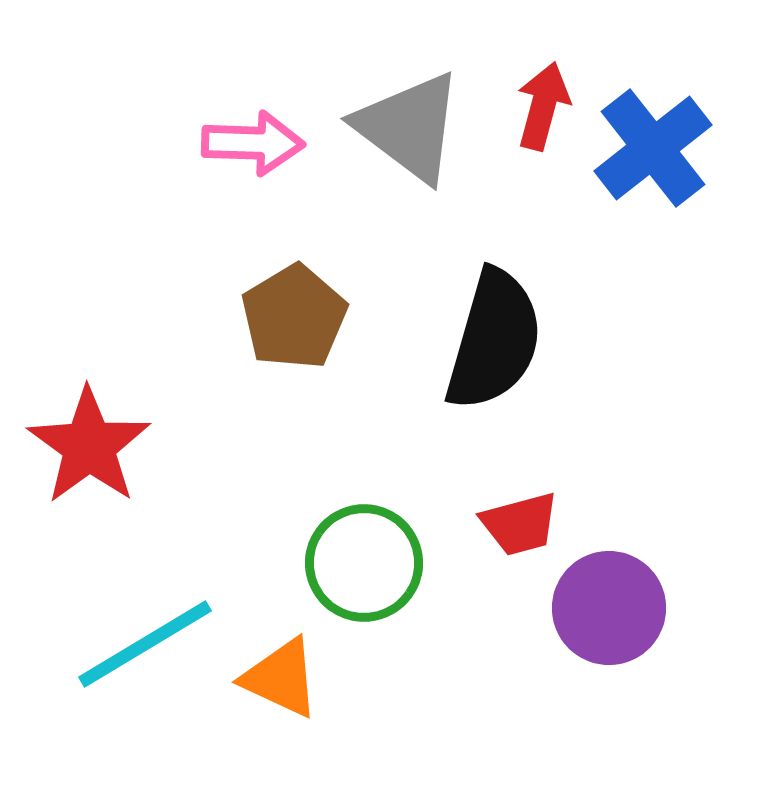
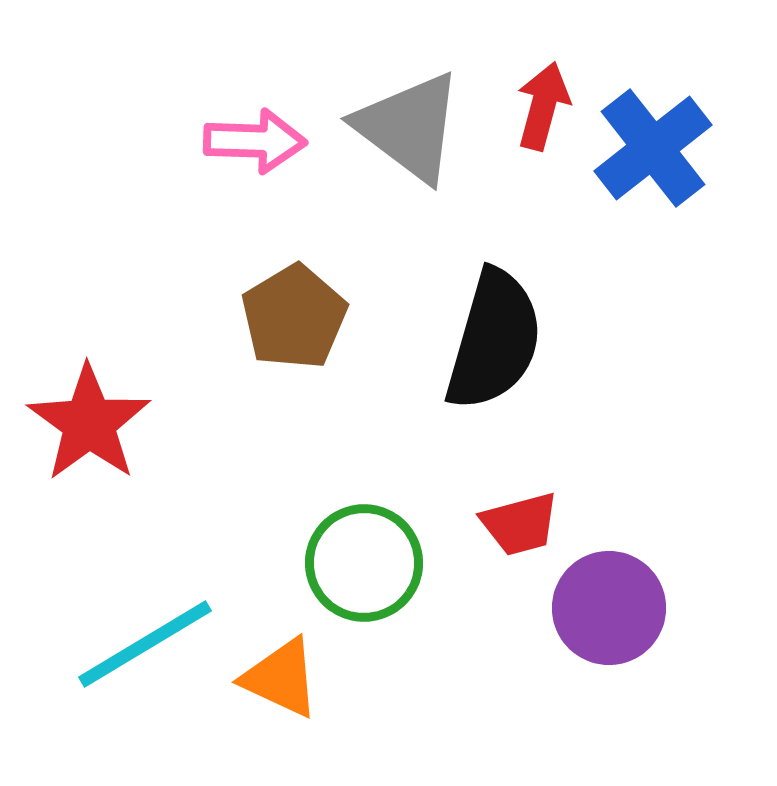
pink arrow: moved 2 px right, 2 px up
red star: moved 23 px up
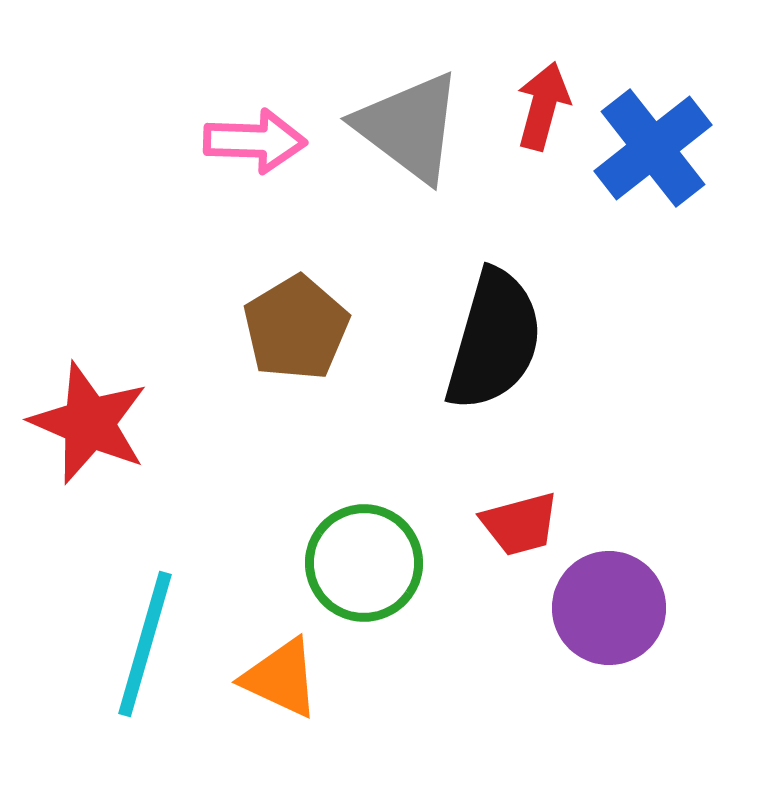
brown pentagon: moved 2 px right, 11 px down
red star: rotated 13 degrees counterclockwise
cyan line: rotated 43 degrees counterclockwise
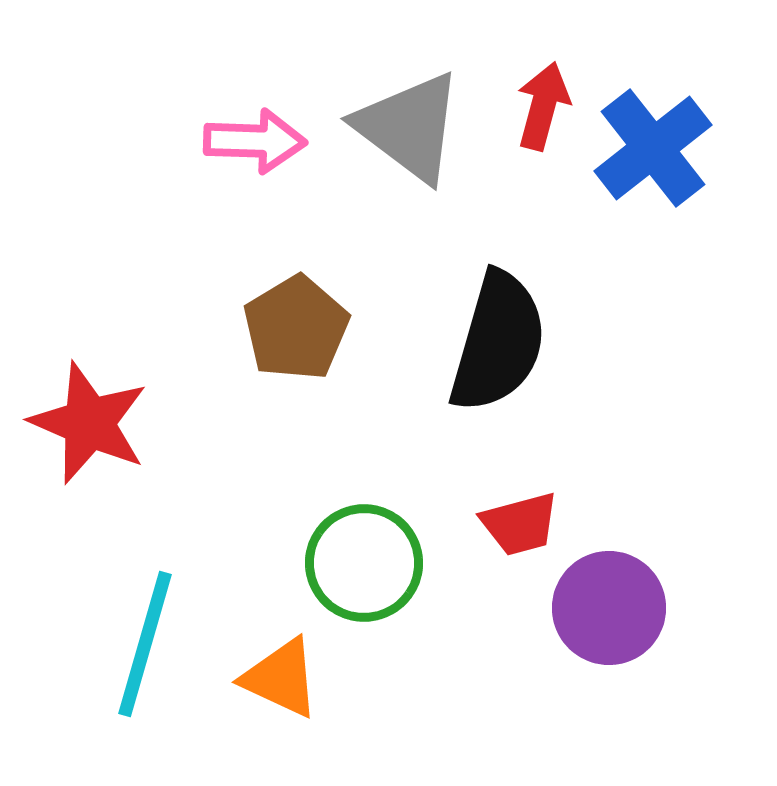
black semicircle: moved 4 px right, 2 px down
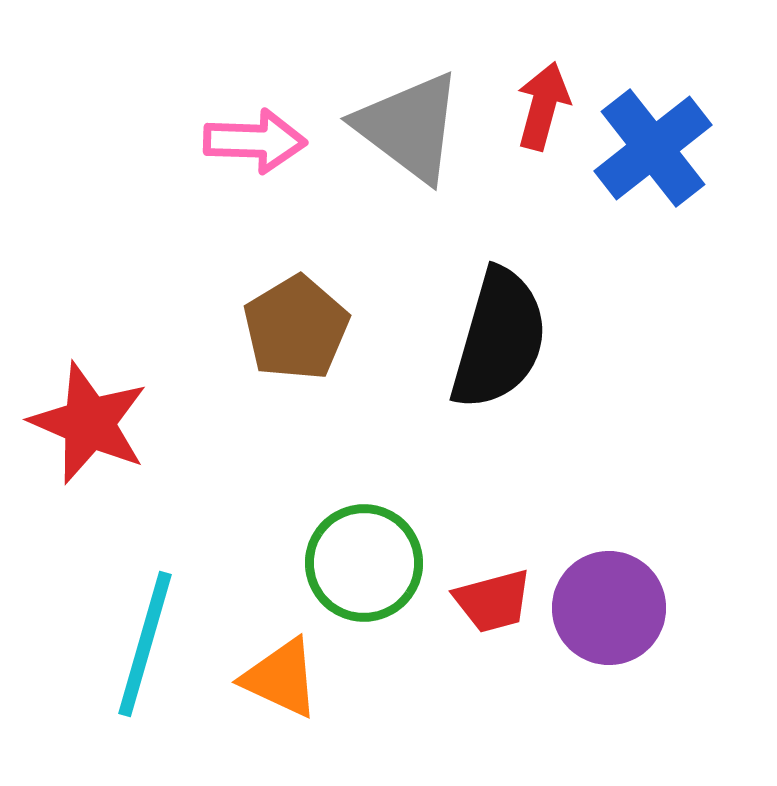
black semicircle: moved 1 px right, 3 px up
red trapezoid: moved 27 px left, 77 px down
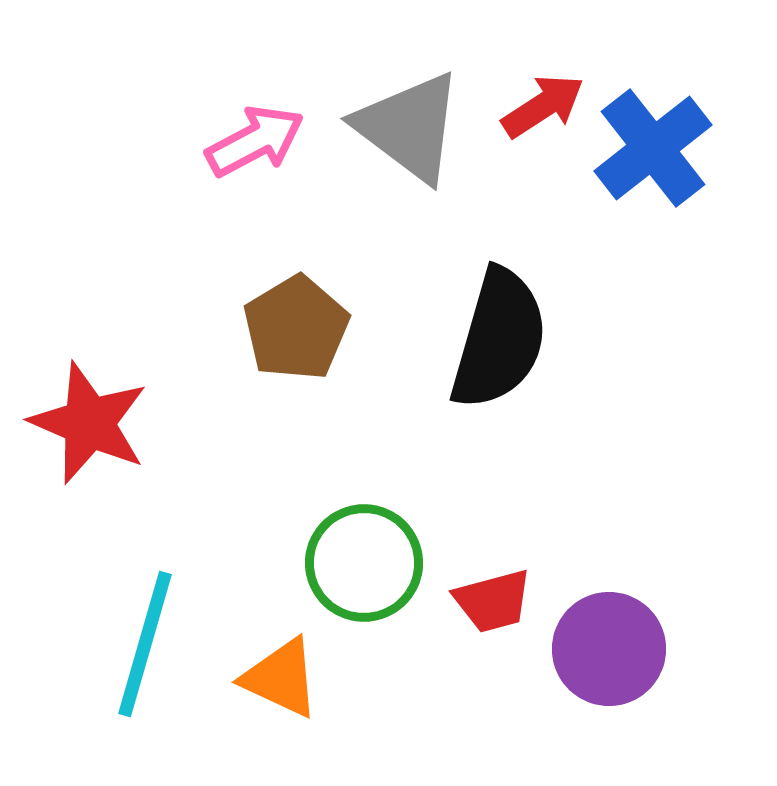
red arrow: rotated 42 degrees clockwise
pink arrow: rotated 30 degrees counterclockwise
purple circle: moved 41 px down
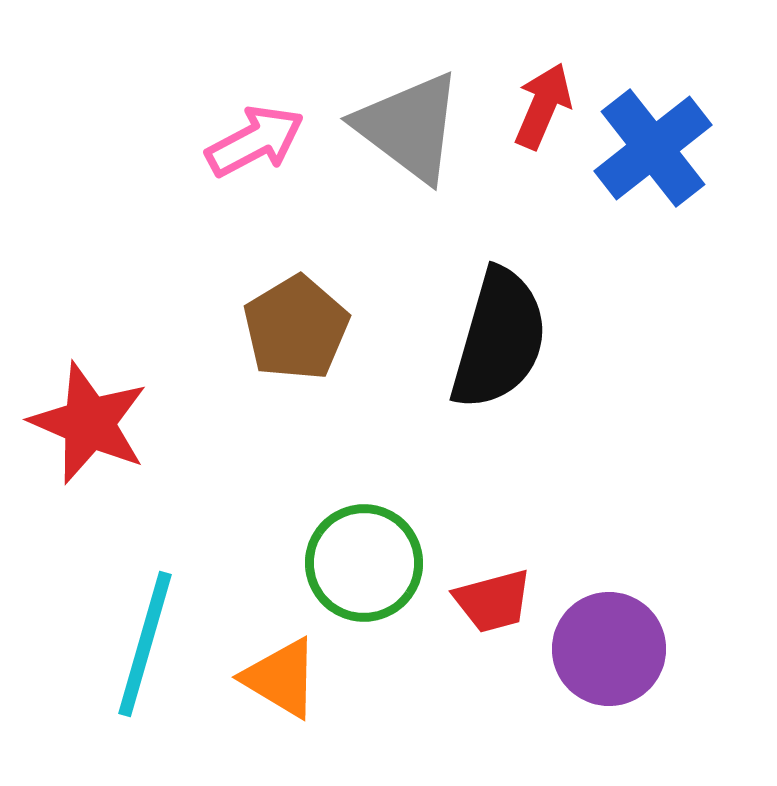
red arrow: rotated 34 degrees counterclockwise
orange triangle: rotated 6 degrees clockwise
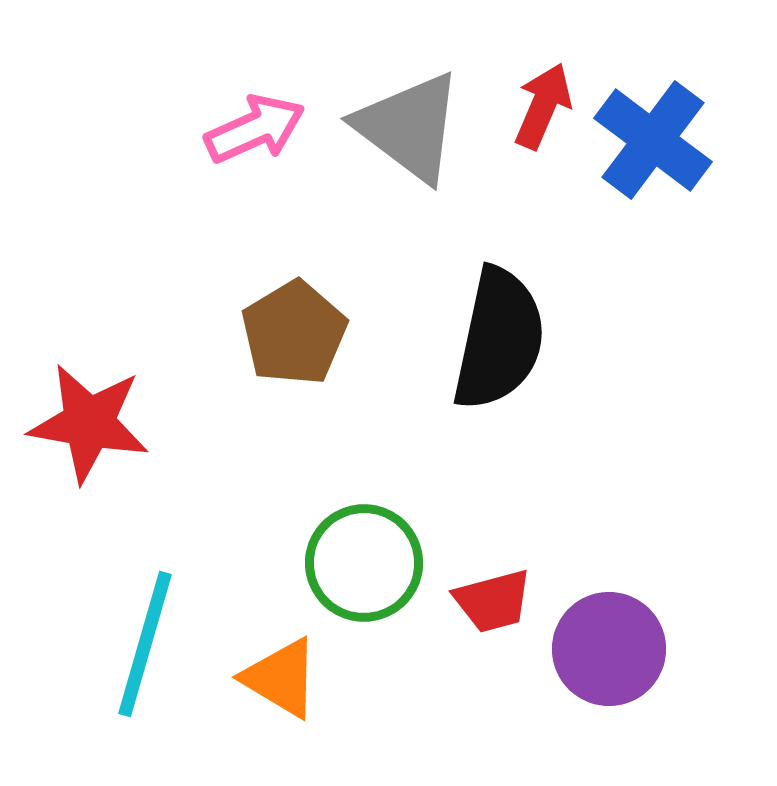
pink arrow: moved 12 px up; rotated 4 degrees clockwise
blue cross: moved 8 px up; rotated 15 degrees counterclockwise
brown pentagon: moved 2 px left, 5 px down
black semicircle: rotated 4 degrees counterclockwise
red star: rotated 13 degrees counterclockwise
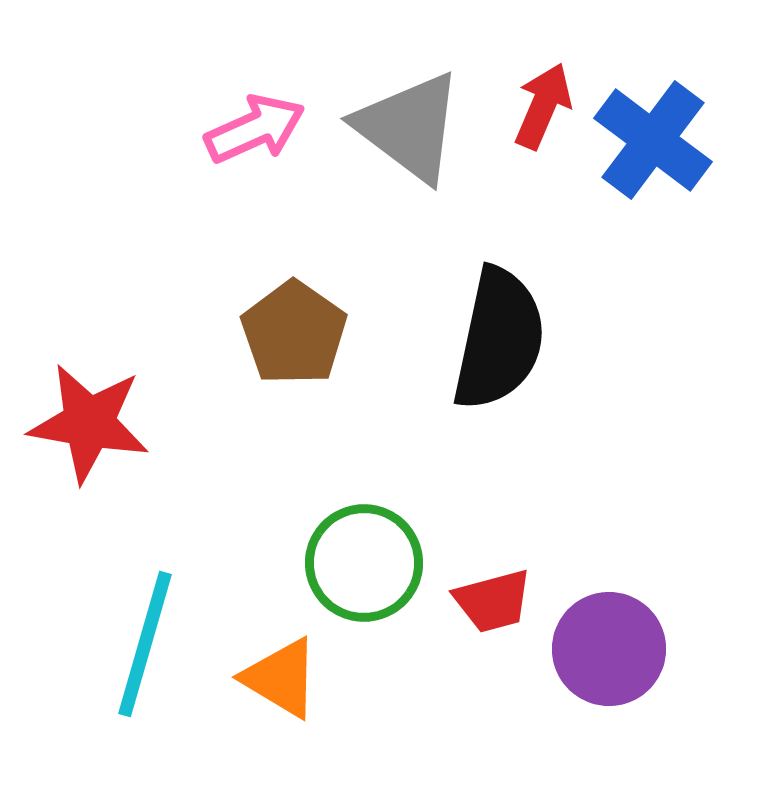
brown pentagon: rotated 6 degrees counterclockwise
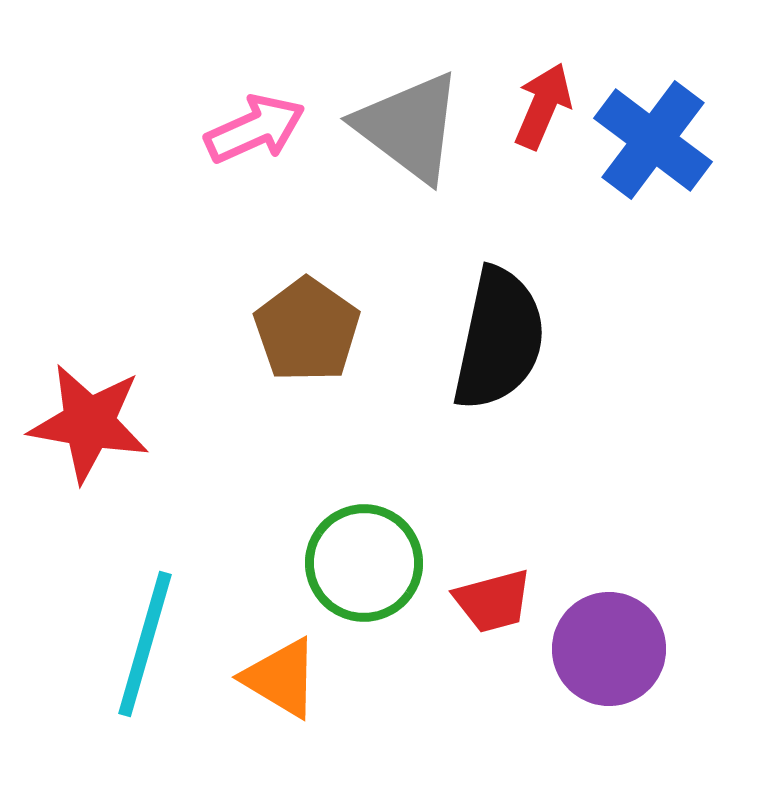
brown pentagon: moved 13 px right, 3 px up
